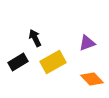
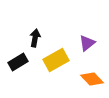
black arrow: rotated 36 degrees clockwise
purple triangle: rotated 18 degrees counterclockwise
yellow rectangle: moved 3 px right, 2 px up
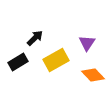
black arrow: rotated 36 degrees clockwise
purple triangle: rotated 18 degrees counterclockwise
orange diamond: moved 1 px right, 4 px up
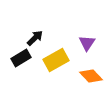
black rectangle: moved 3 px right, 4 px up
orange diamond: moved 2 px left, 1 px down
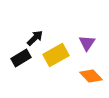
yellow rectangle: moved 5 px up
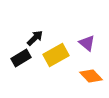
purple triangle: rotated 24 degrees counterclockwise
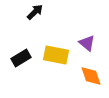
black arrow: moved 26 px up
yellow rectangle: rotated 40 degrees clockwise
orange diamond: rotated 25 degrees clockwise
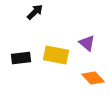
black rectangle: rotated 24 degrees clockwise
orange diamond: moved 2 px right, 2 px down; rotated 25 degrees counterclockwise
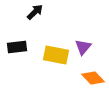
purple triangle: moved 4 px left, 4 px down; rotated 30 degrees clockwise
black rectangle: moved 4 px left, 11 px up
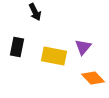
black arrow: rotated 108 degrees clockwise
black rectangle: rotated 72 degrees counterclockwise
yellow rectangle: moved 2 px left, 1 px down
